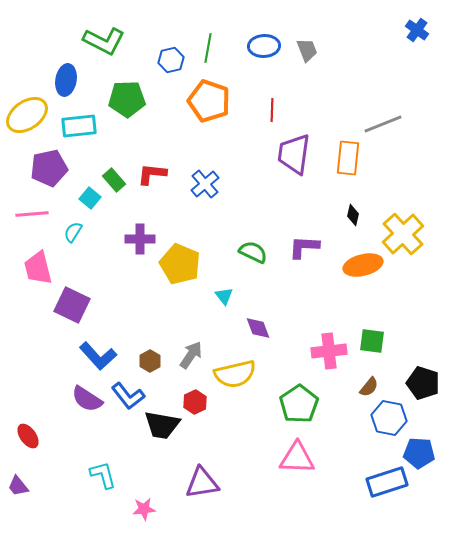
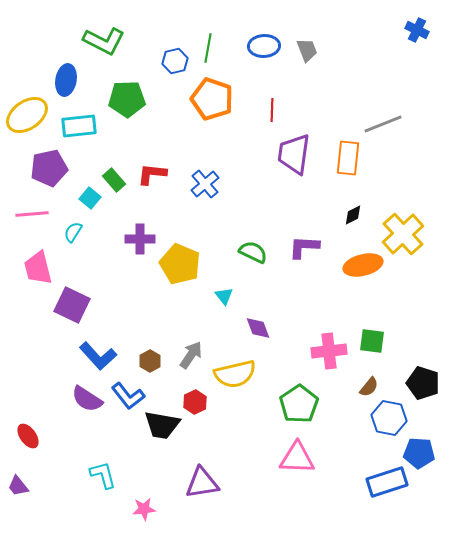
blue cross at (417, 30): rotated 10 degrees counterclockwise
blue hexagon at (171, 60): moved 4 px right, 1 px down
orange pentagon at (209, 101): moved 3 px right, 2 px up
black diamond at (353, 215): rotated 50 degrees clockwise
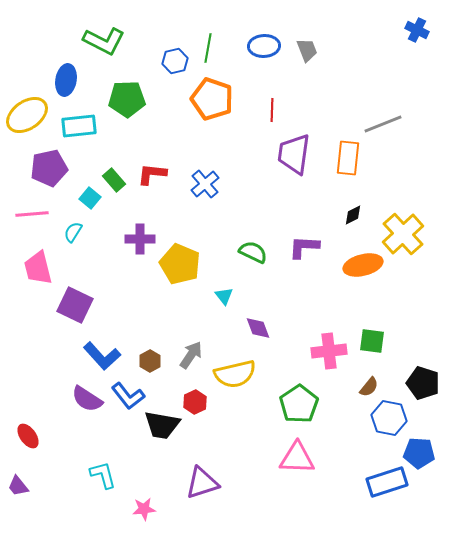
purple square at (72, 305): moved 3 px right
blue L-shape at (98, 356): moved 4 px right
purple triangle at (202, 483): rotated 9 degrees counterclockwise
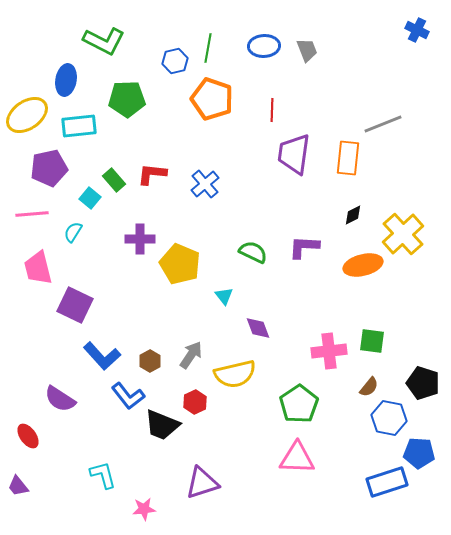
purple semicircle at (87, 399): moved 27 px left
black trapezoid at (162, 425): rotated 12 degrees clockwise
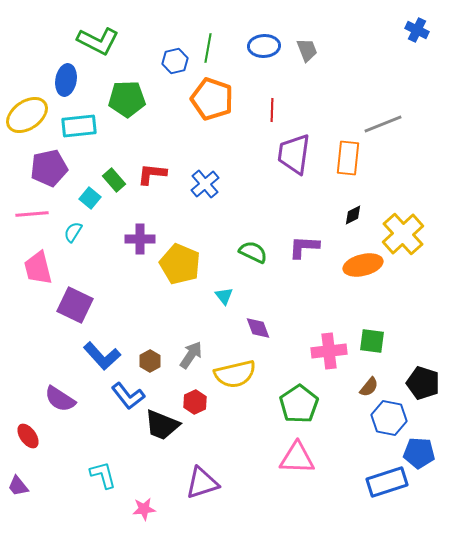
green L-shape at (104, 41): moved 6 px left
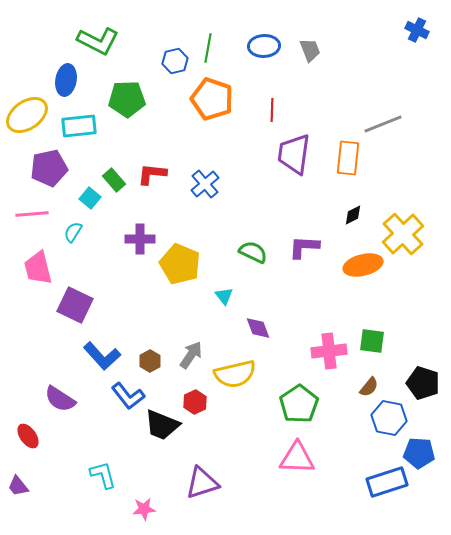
gray trapezoid at (307, 50): moved 3 px right
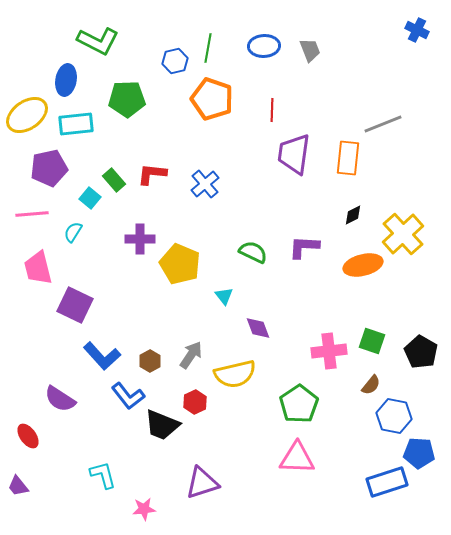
cyan rectangle at (79, 126): moved 3 px left, 2 px up
green square at (372, 341): rotated 12 degrees clockwise
black pentagon at (423, 383): moved 2 px left, 31 px up; rotated 12 degrees clockwise
brown semicircle at (369, 387): moved 2 px right, 2 px up
blue hexagon at (389, 418): moved 5 px right, 2 px up
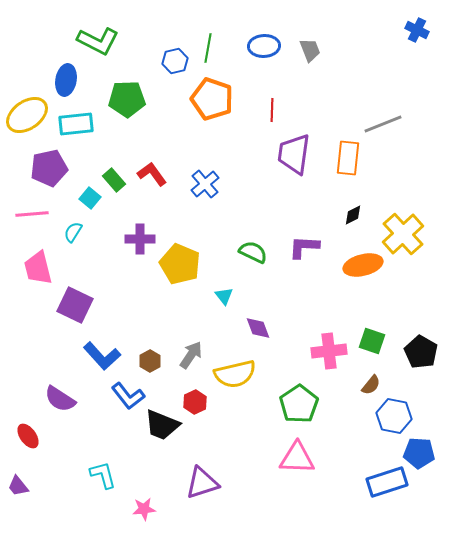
red L-shape at (152, 174): rotated 48 degrees clockwise
